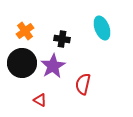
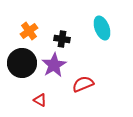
orange cross: moved 4 px right
purple star: moved 1 px right, 1 px up
red semicircle: rotated 55 degrees clockwise
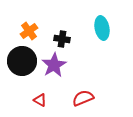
cyan ellipse: rotated 10 degrees clockwise
black circle: moved 2 px up
red semicircle: moved 14 px down
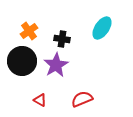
cyan ellipse: rotated 45 degrees clockwise
purple star: moved 2 px right
red semicircle: moved 1 px left, 1 px down
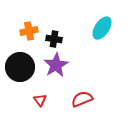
orange cross: rotated 24 degrees clockwise
black cross: moved 8 px left
black circle: moved 2 px left, 6 px down
red triangle: rotated 24 degrees clockwise
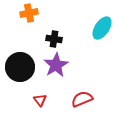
orange cross: moved 18 px up
